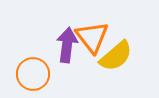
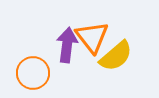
orange circle: moved 1 px up
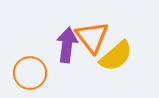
orange circle: moved 3 px left
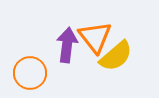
orange triangle: moved 3 px right
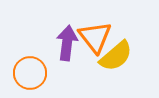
purple arrow: moved 2 px up
